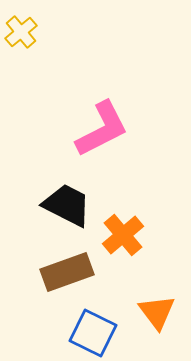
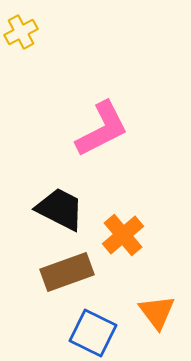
yellow cross: rotated 12 degrees clockwise
black trapezoid: moved 7 px left, 4 px down
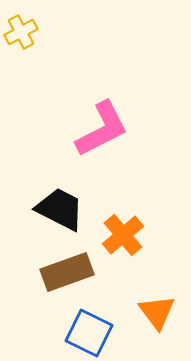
blue square: moved 4 px left
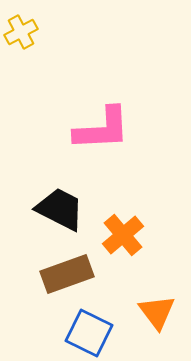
pink L-shape: rotated 24 degrees clockwise
brown rectangle: moved 2 px down
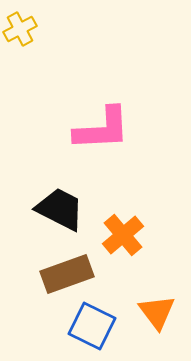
yellow cross: moved 1 px left, 3 px up
blue square: moved 3 px right, 7 px up
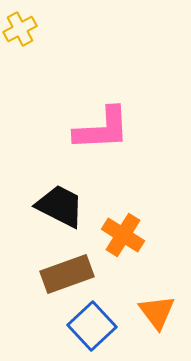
black trapezoid: moved 3 px up
orange cross: rotated 18 degrees counterclockwise
blue square: rotated 21 degrees clockwise
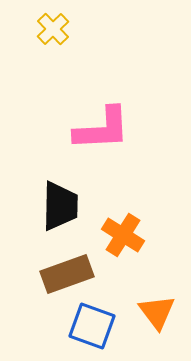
yellow cross: moved 33 px right; rotated 16 degrees counterclockwise
black trapezoid: rotated 64 degrees clockwise
blue square: rotated 27 degrees counterclockwise
